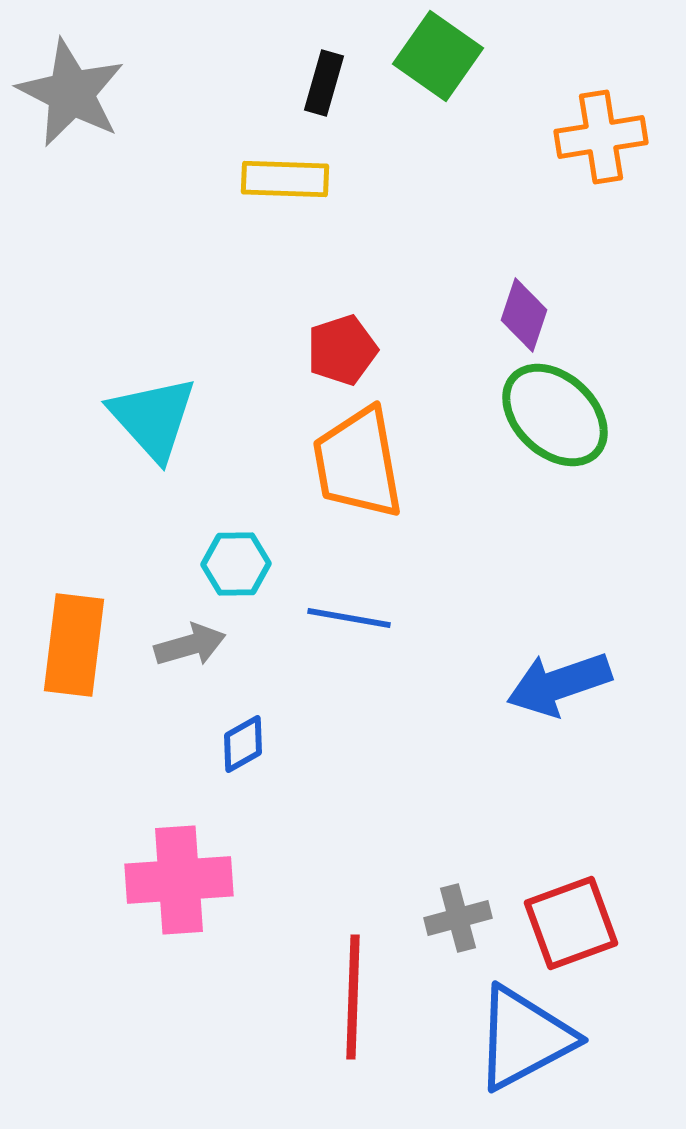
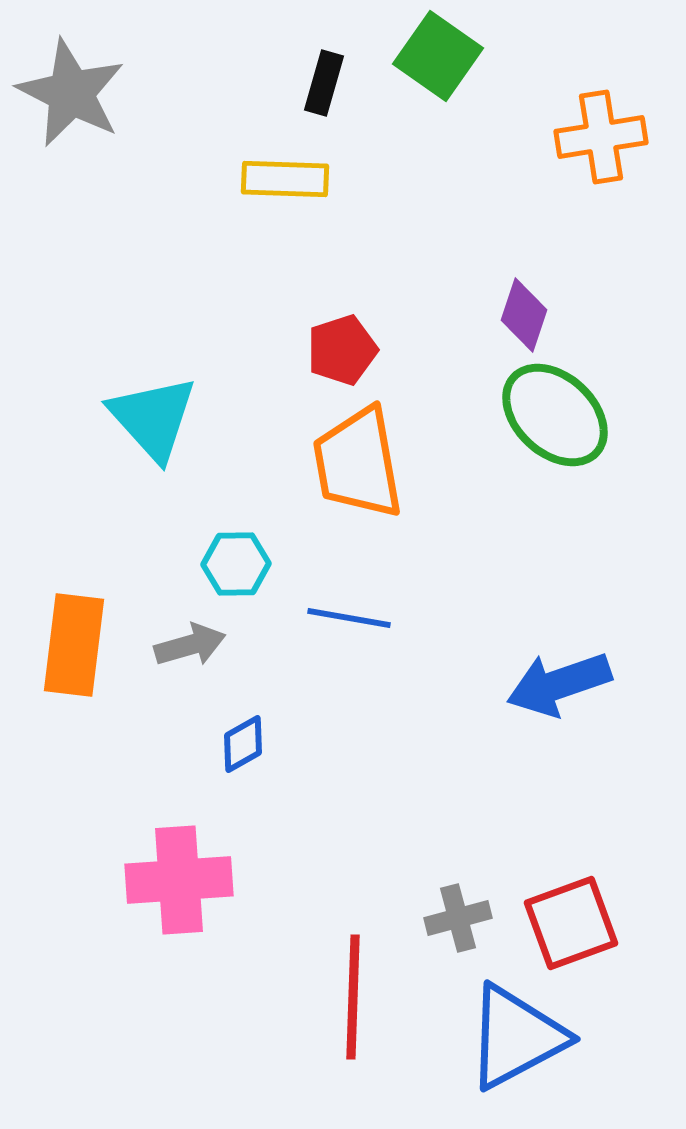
blue triangle: moved 8 px left, 1 px up
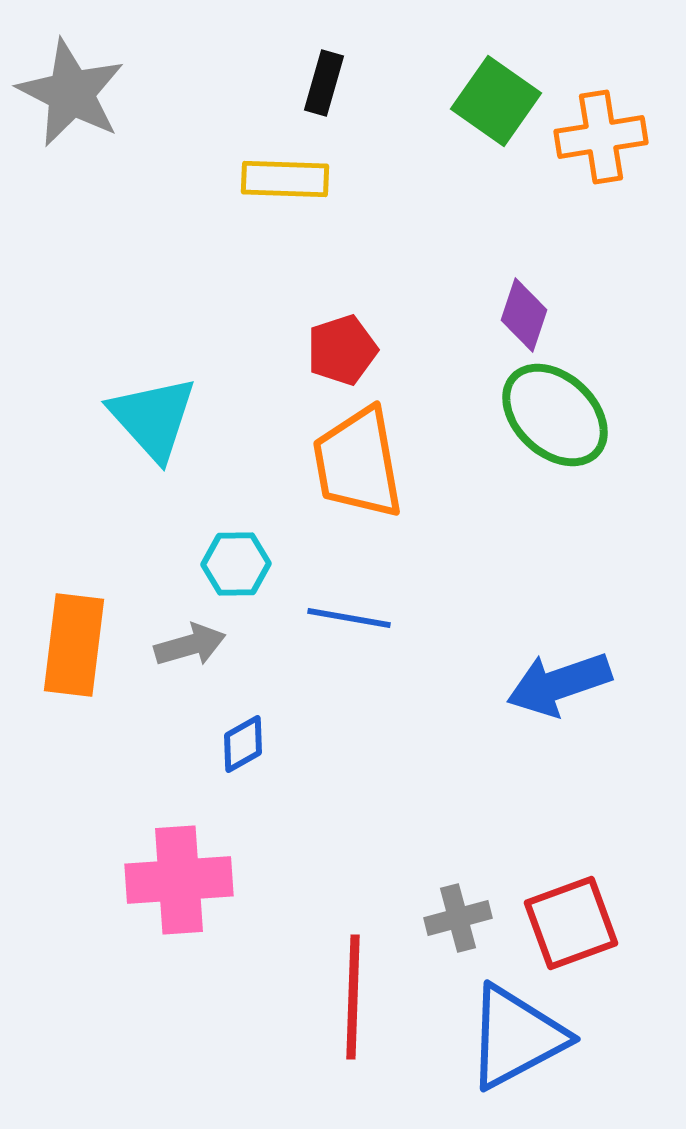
green square: moved 58 px right, 45 px down
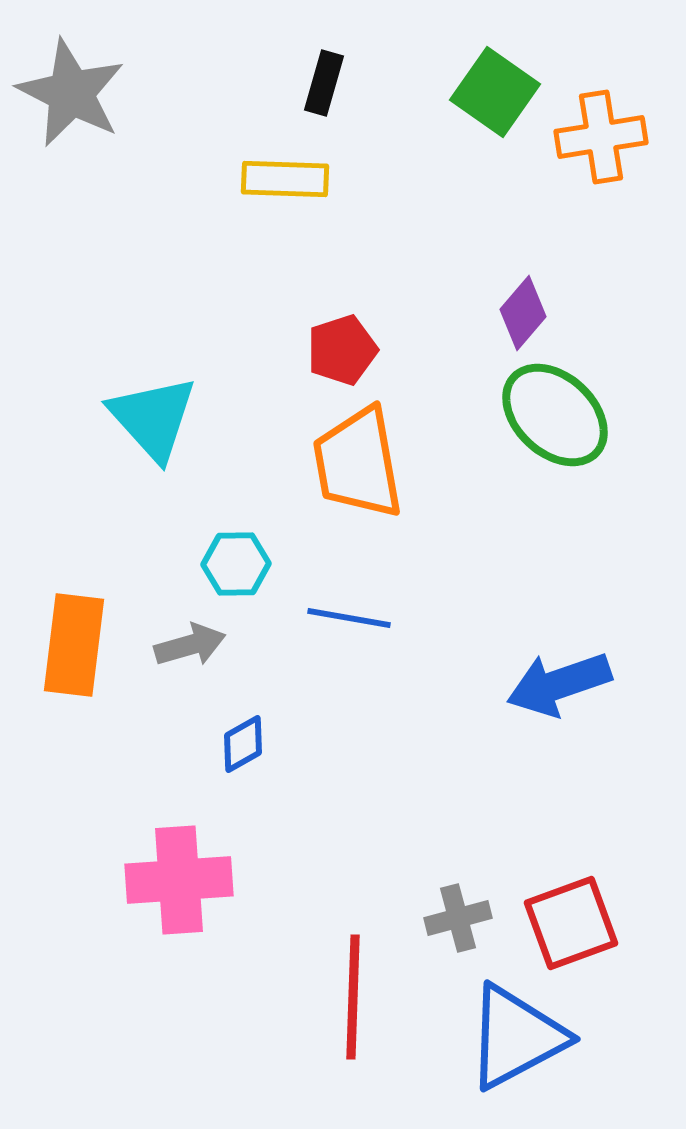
green square: moved 1 px left, 9 px up
purple diamond: moved 1 px left, 2 px up; rotated 22 degrees clockwise
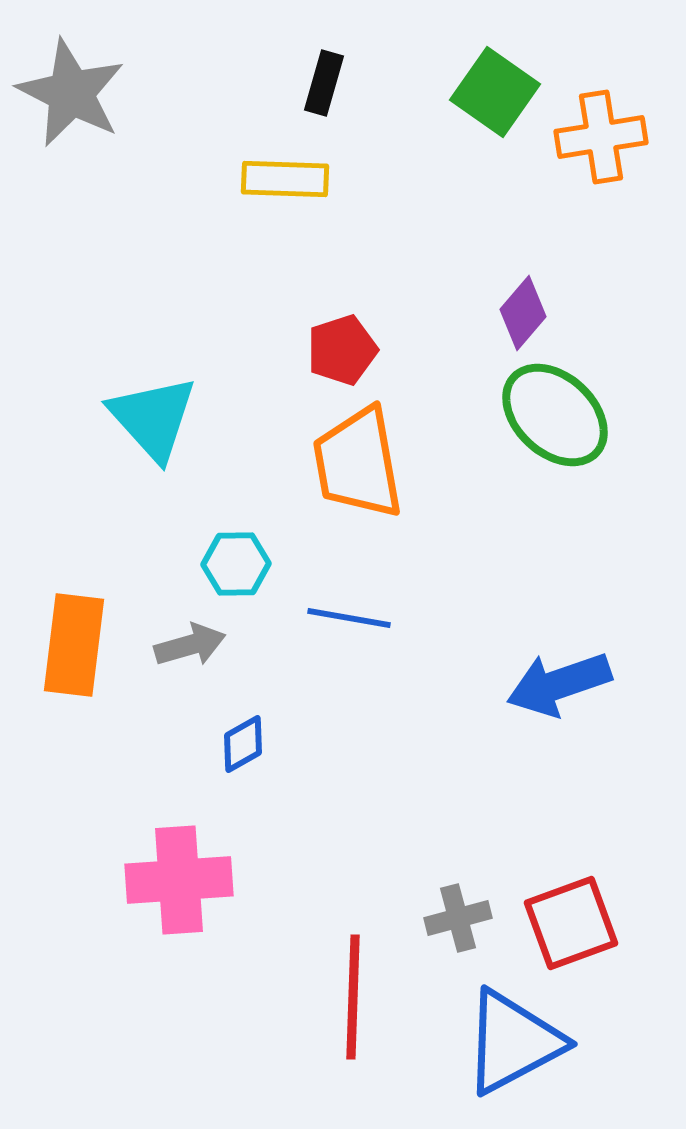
blue triangle: moved 3 px left, 5 px down
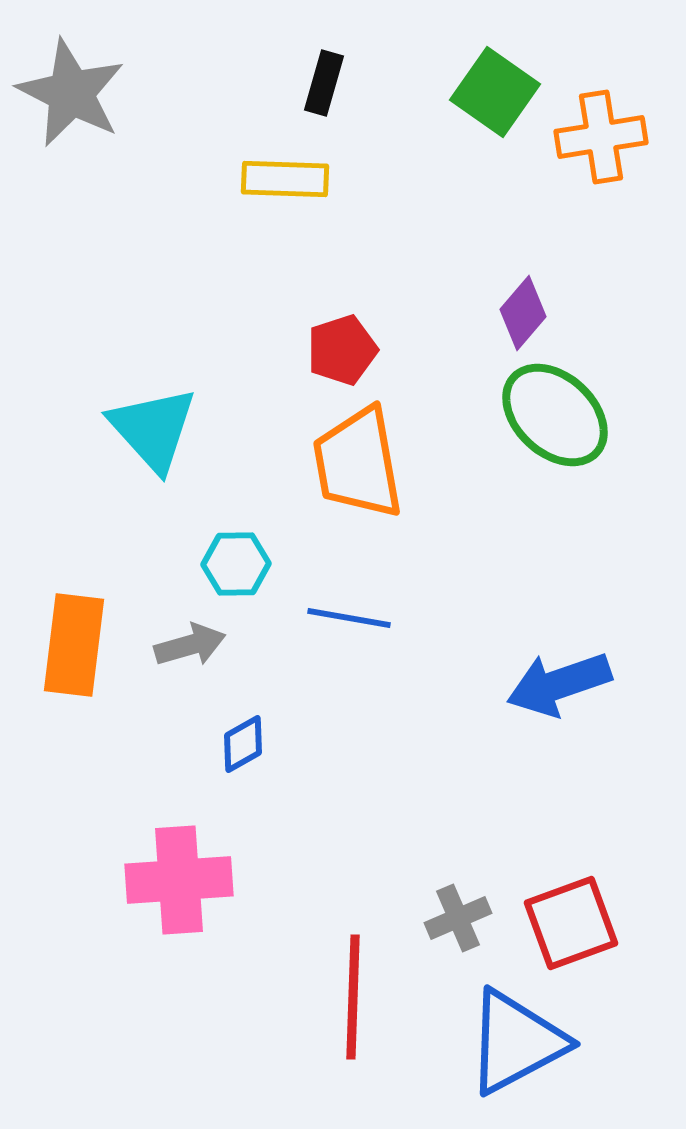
cyan triangle: moved 11 px down
gray cross: rotated 8 degrees counterclockwise
blue triangle: moved 3 px right
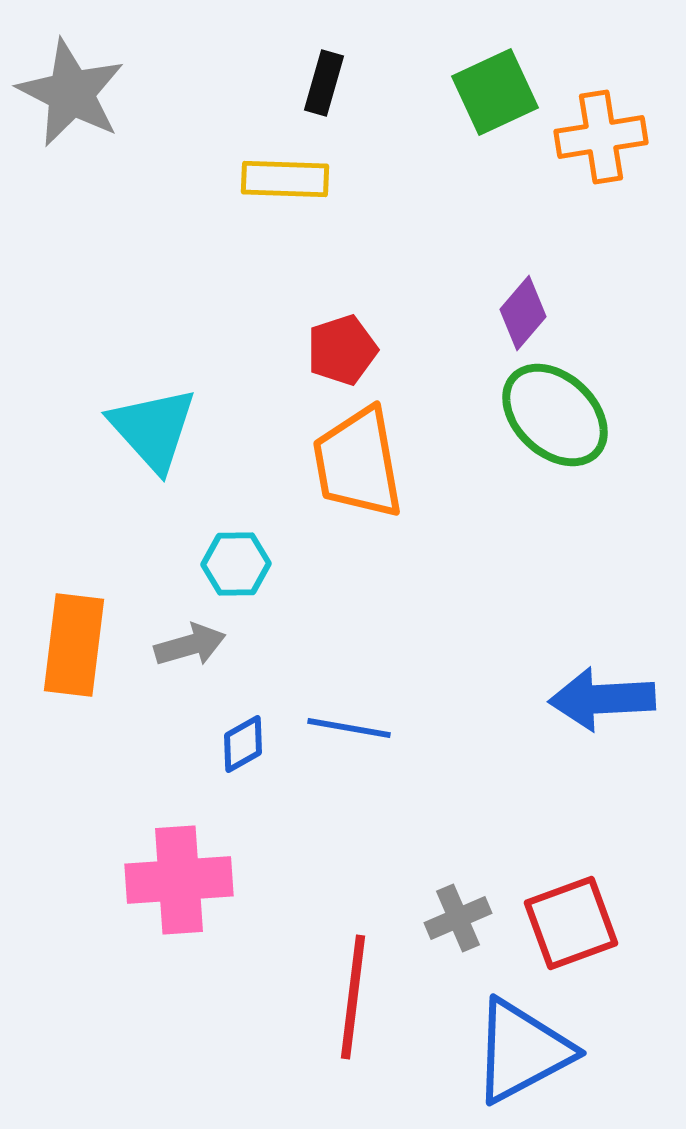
green square: rotated 30 degrees clockwise
blue line: moved 110 px down
blue arrow: moved 43 px right, 15 px down; rotated 16 degrees clockwise
red line: rotated 5 degrees clockwise
blue triangle: moved 6 px right, 9 px down
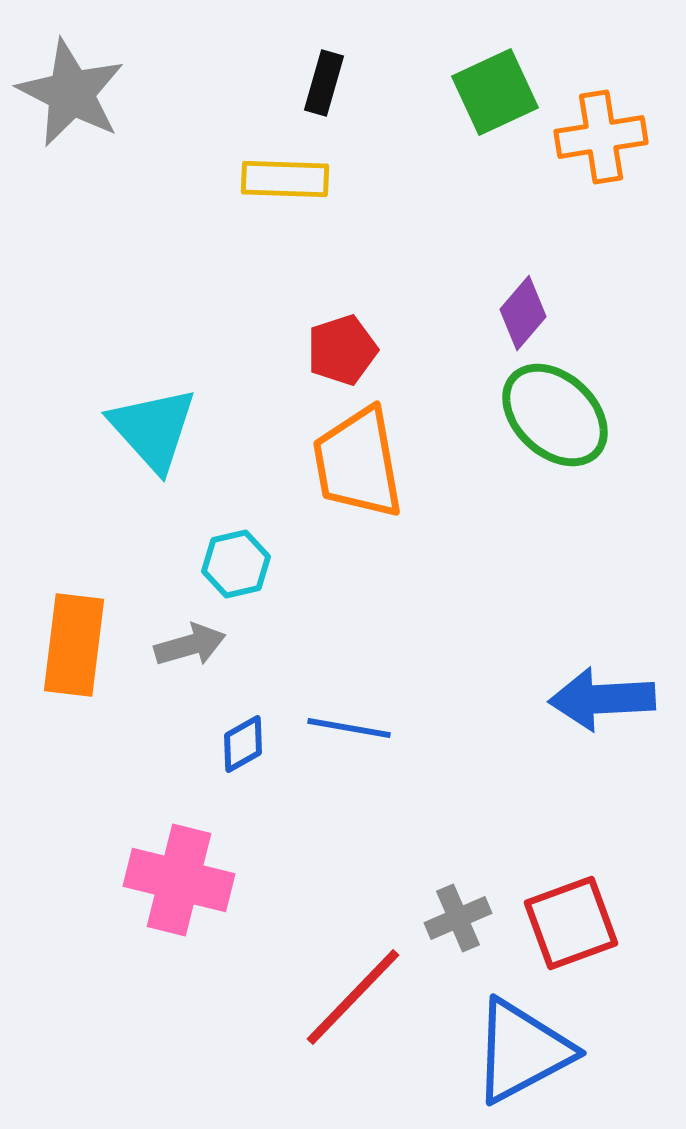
cyan hexagon: rotated 12 degrees counterclockwise
pink cross: rotated 18 degrees clockwise
red line: rotated 37 degrees clockwise
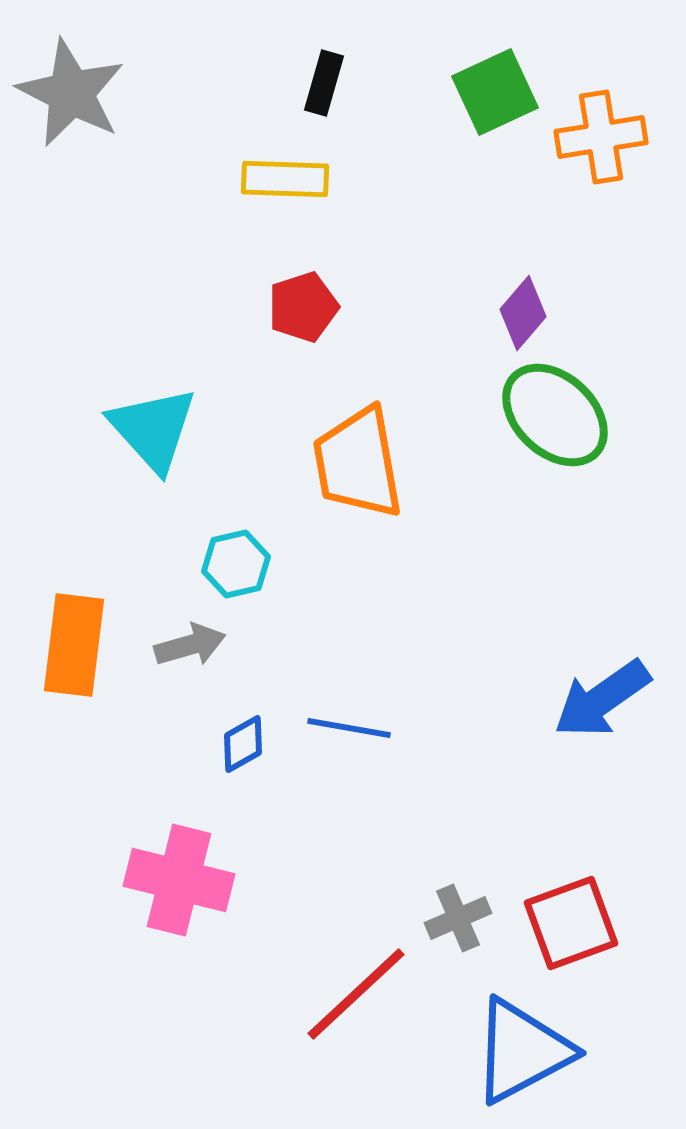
red pentagon: moved 39 px left, 43 px up
blue arrow: rotated 32 degrees counterclockwise
red line: moved 3 px right, 3 px up; rotated 3 degrees clockwise
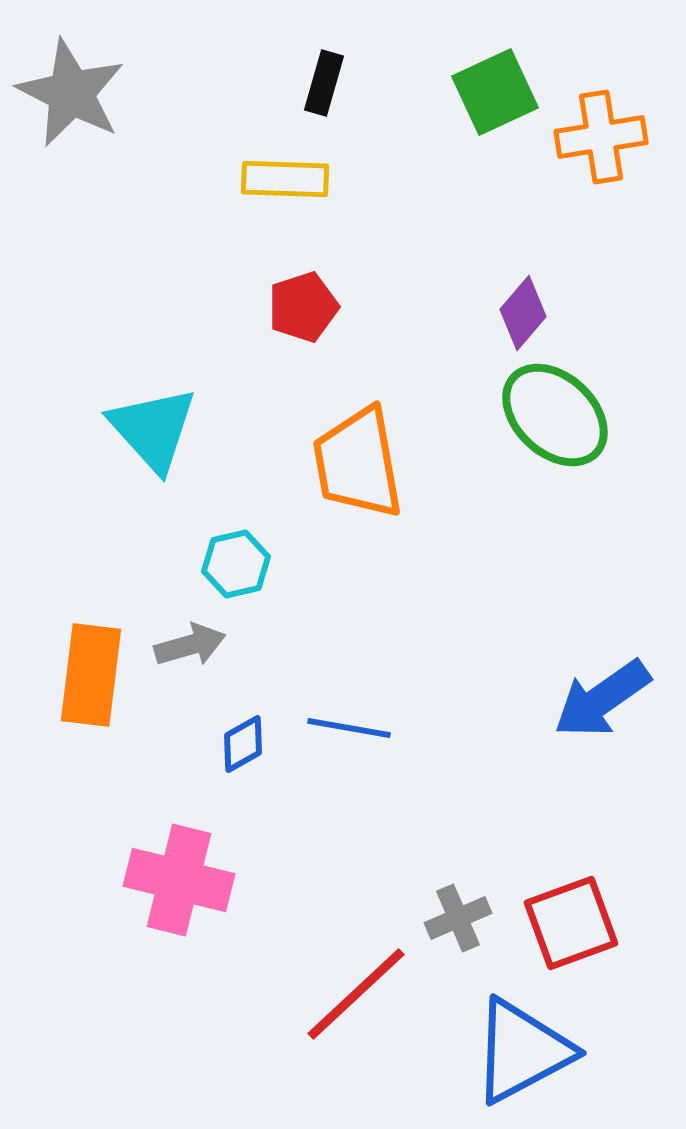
orange rectangle: moved 17 px right, 30 px down
